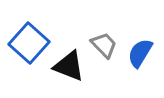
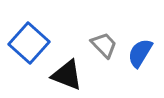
black triangle: moved 2 px left, 9 px down
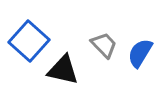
blue square: moved 2 px up
black triangle: moved 4 px left, 5 px up; rotated 8 degrees counterclockwise
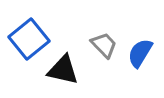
blue square: moved 2 px up; rotated 9 degrees clockwise
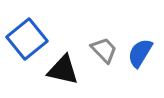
blue square: moved 2 px left
gray trapezoid: moved 5 px down
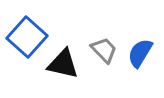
blue square: moved 2 px up; rotated 9 degrees counterclockwise
black triangle: moved 6 px up
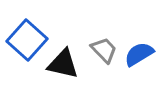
blue square: moved 3 px down
blue semicircle: moved 1 px left, 1 px down; rotated 28 degrees clockwise
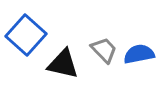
blue square: moved 1 px left, 5 px up
blue semicircle: rotated 20 degrees clockwise
